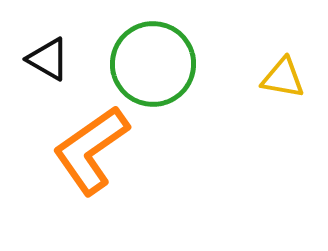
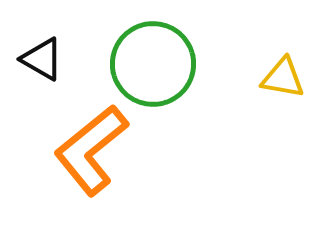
black triangle: moved 6 px left
orange L-shape: rotated 4 degrees counterclockwise
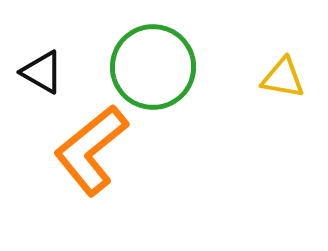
black triangle: moved 13 px down
green circle: moved 3 px down
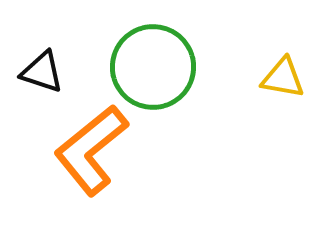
black triangle: rotated 12 degrees counterclockwise
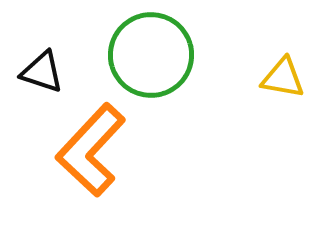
green circle: moved 2 px left, 12 px up
orange L-shape: rotated 8 degrees counterclockwise
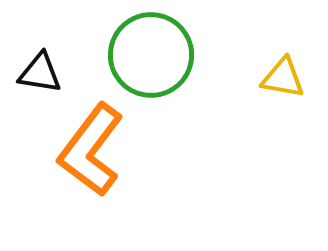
black triangle: moved 2 px left, 1 px down; rotated 9 degrees counterclockwise
orange L-shape: rotated 6 degrees counterclockwise
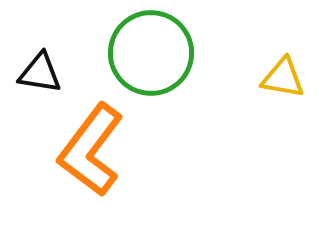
green circle: moved 2 px up
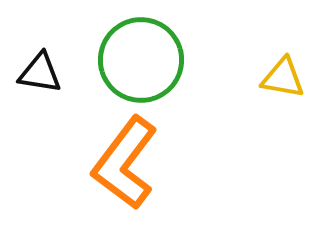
green circle: moved 10 px left, 7 px down
orange L-shape: moved 34 px right, 13 px down
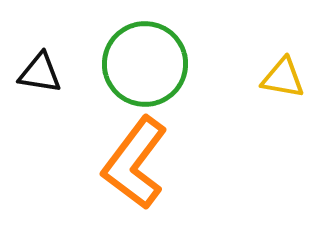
green circle: moved 4 px right, 4 px down
orange L-shape: moved 10 px right
